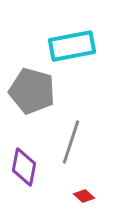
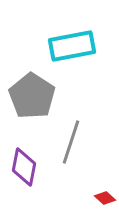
gray pentagon: moved 5 px down; rotated 18 degrees clockwise
red diamond: moved 21 px right, 2 px down
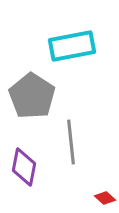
gray line: rotated 24 degrees counterclockwise
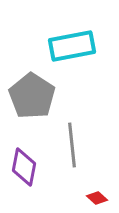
gray line: moved 1 px right, 3 px down
red diamond: moved 8 px left
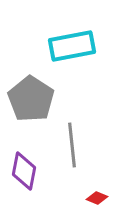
gray pentagon: moved 1 px left, 3 px down
purple diamond: moved 4 px down
red diamond: rotated 20 degrees counterclockwise
